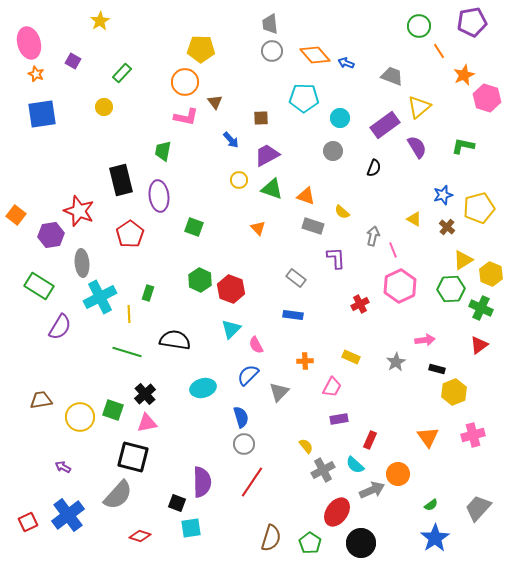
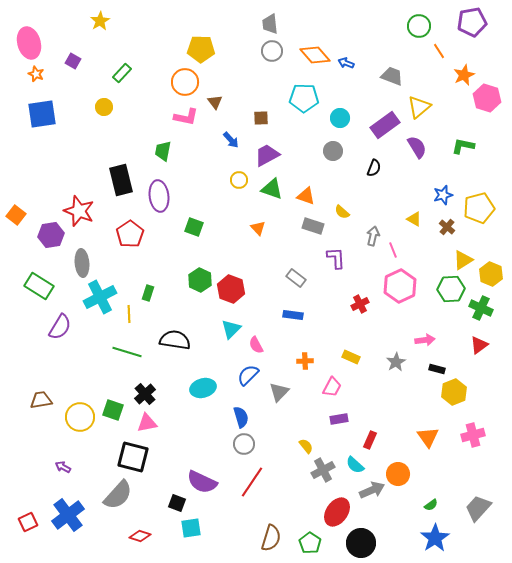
purple semicircle at (202, 482): rotated 116 degrees clockwise
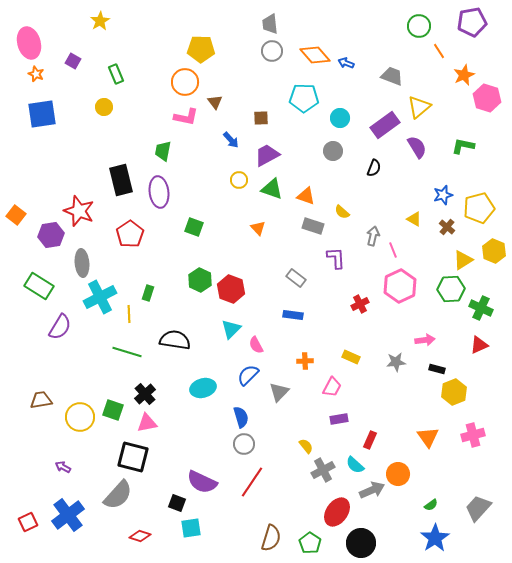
green rectangle at (122, 73): moved 6 px left, 1 px down; rotated 66 degrees counterclockwise
purple ellipse at (159, 196): moved 4 px up
yellow hexagon at (491, 274): moved 3 px right, 23 px up
red triangle at (479, 345): rotated 12 degrees clockwise
gray star at (396, 362): rotated 24 degrees clockwise
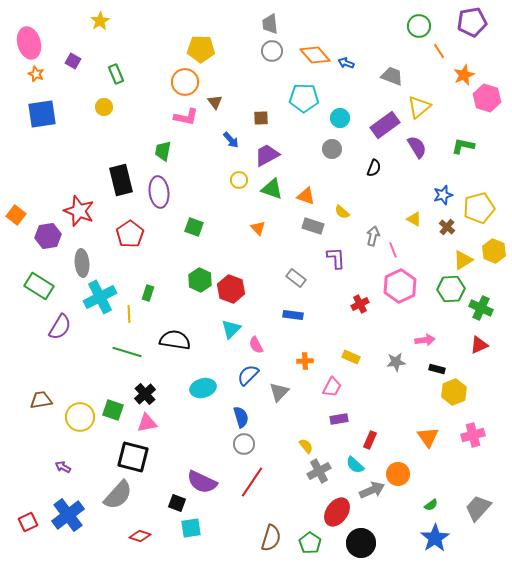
gray circle at (333, 151): moved 1 px left, 2 px up
purple hexagon at (51, 235): moved 3 px left, 1 px down
gray cross at (323, 470): moved 4 px left, 1 px down
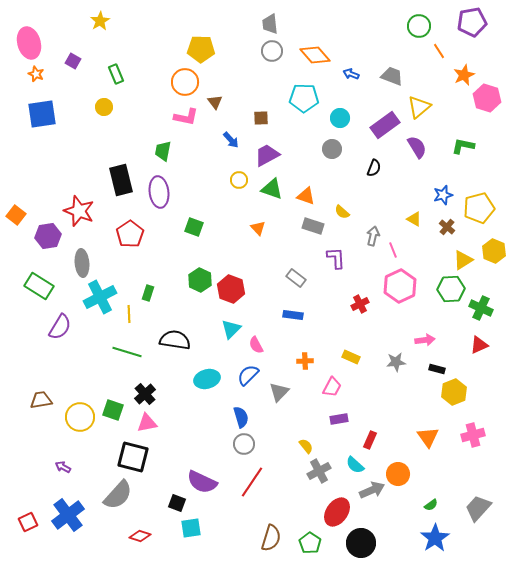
blue arrow at (346, 63): moved 5 px right, 11 px down
cyan ellipse at (203, 388): moved 4 px right, 9 px up
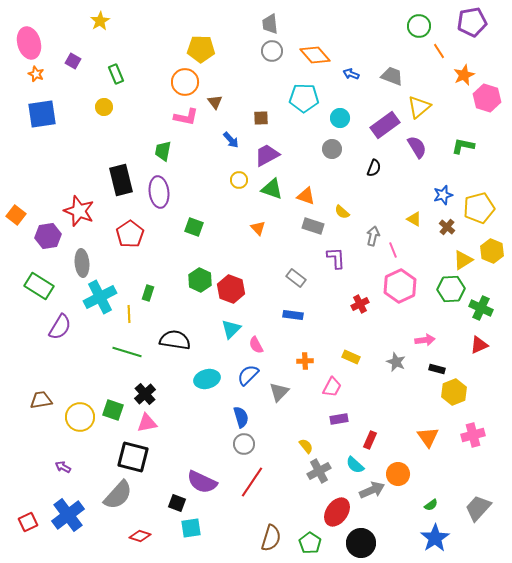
yellow hexagon at (494, 251): moved 2 px left
gray star at (396, 362): rotated 30 degrees clockwise
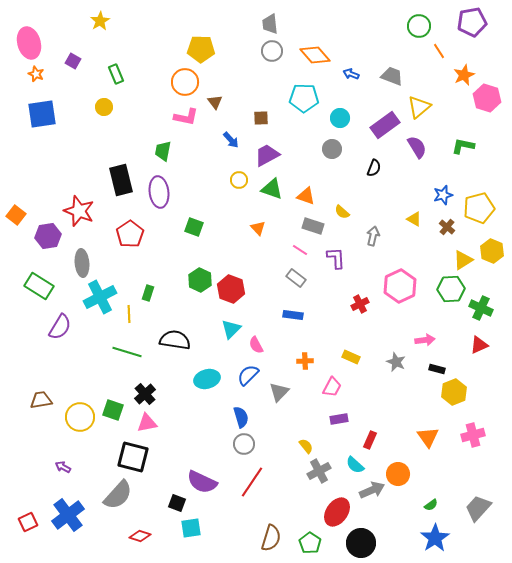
pink line at (393, 250): moved 93 px left; rotated 35 degrees counterclockwise
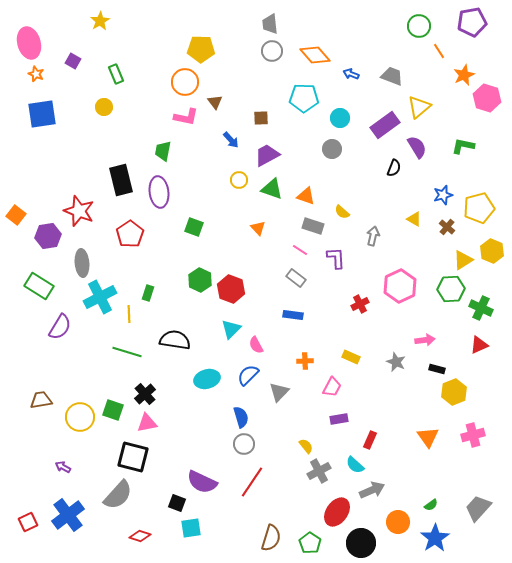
black semicircle at (374, 168): moved 20 px right
orange circle at (398, 474): moved 48 px down
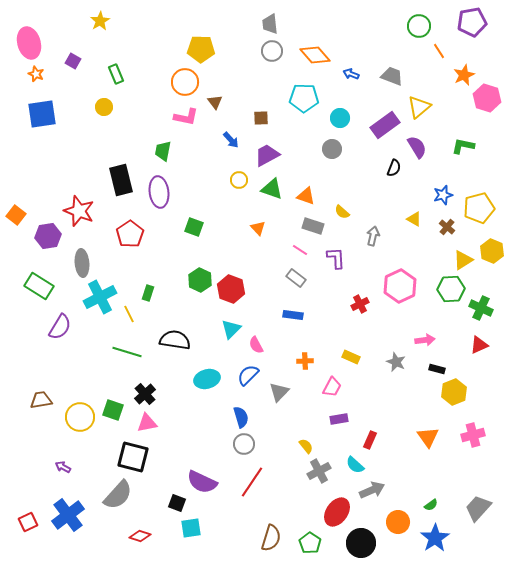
yellow line at (129, 314): rotated 24 degrees counterclockwise
